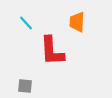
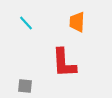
red L-shape: moved 12 px right, 12 px down
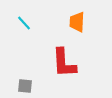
cyan line: moved 2 px left
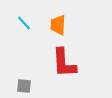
orange trapezoid: moved 19 px left, 3 px down
gray square: moved 1 px left
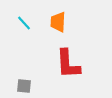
orange trapezoid: moved 3 px up
red L-shape: moved 4 px right, 1 px down
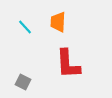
cyan line: moved 1 px right, 4 px down
gray square: moved 1 px left, 4 px up; rotated 21 degrees clockwise
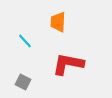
cyan line: moved 14 px down
red L-shape: rotated 104 degrees clockwise
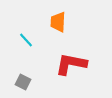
cyan line: moved 1 px right, 1 px up
red L-shape: moved 3 px right
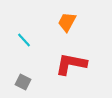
orange trapezoid: moved 9 px right; rotated 25 degrees clockwise
cyan line: moved 2 px left
